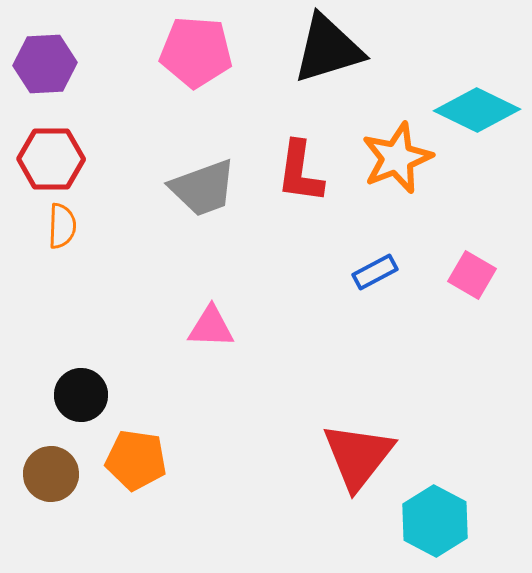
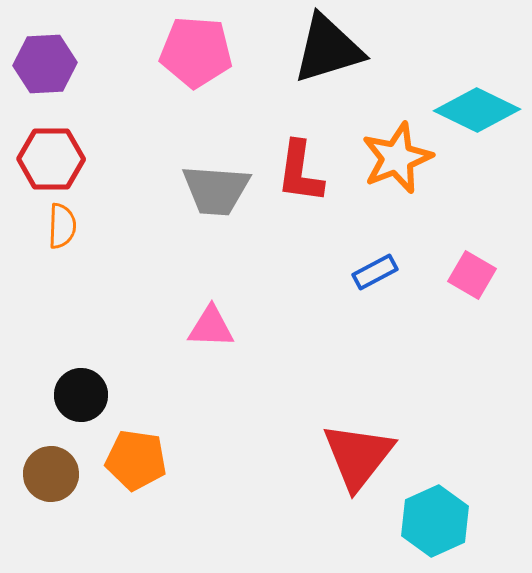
gray trapezoid: moved 13 px right, 2 px down; rotated 24 degrees clockwise
cyan hexagon: rotated 8 degrees clockwise
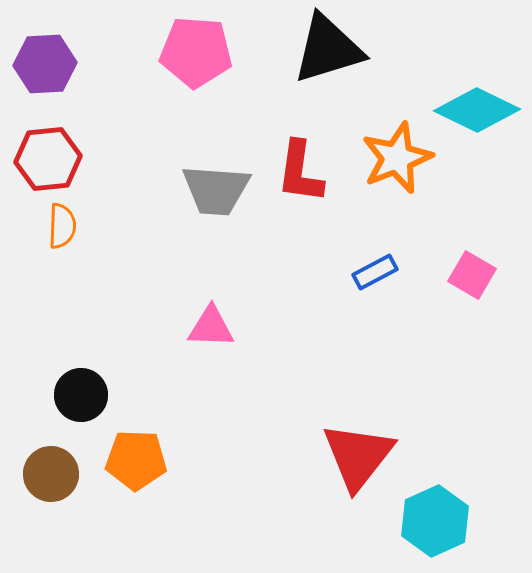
red hexagon: moved 3 px left; rotated 6 degrees counterclockwise
orange pentagon: rotated 6 degrees counterclockwise
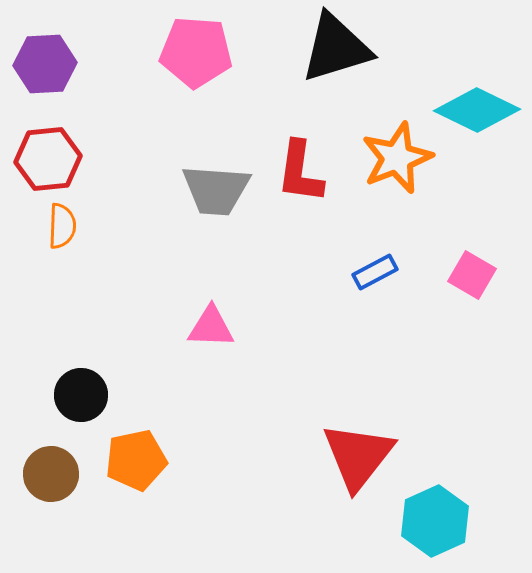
black triangle: moved 8 px right, 1 px up
orange pentagon: rotated 14 degrees counterclockwise
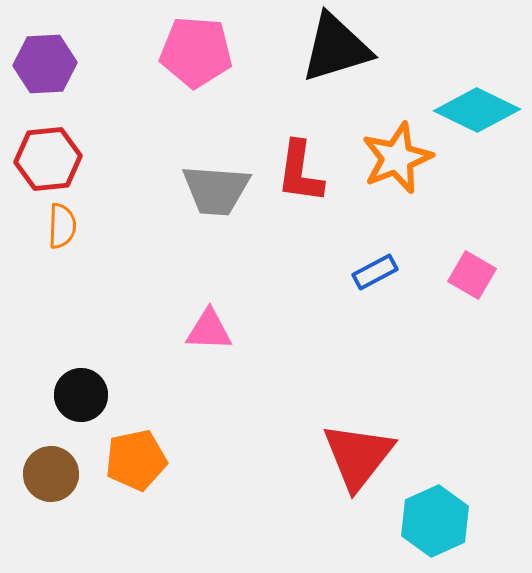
pink triangle: moved 2 px left, 3 px down
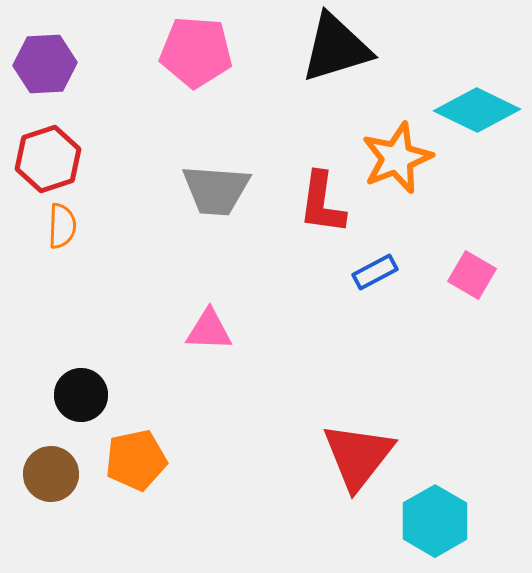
red hexagon: rotated 12 degrees counterclockwise
red L-shape: moved 22 px right, 31 px down
cyan hexagon: rotated 6 degrees counterclockwise
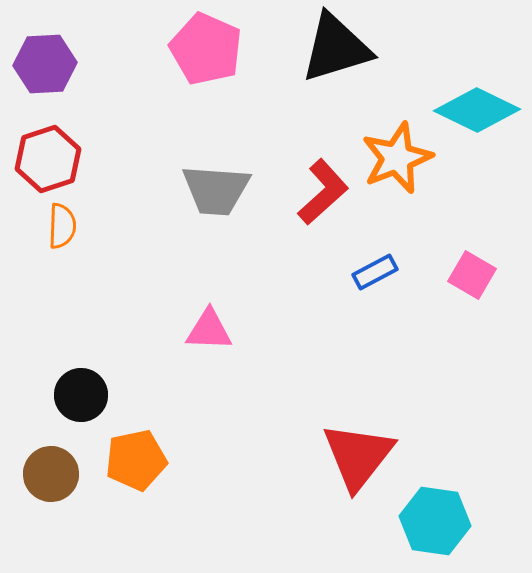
pink pentagon: moved 10 px right, 3 px up; rotated 20 degrees clockwise
red L-shape: moved 1 px right, 11 px up; rotated 140 degrees counterclockwise
cyan hexagon: rotated 22 degrees counterclockwise
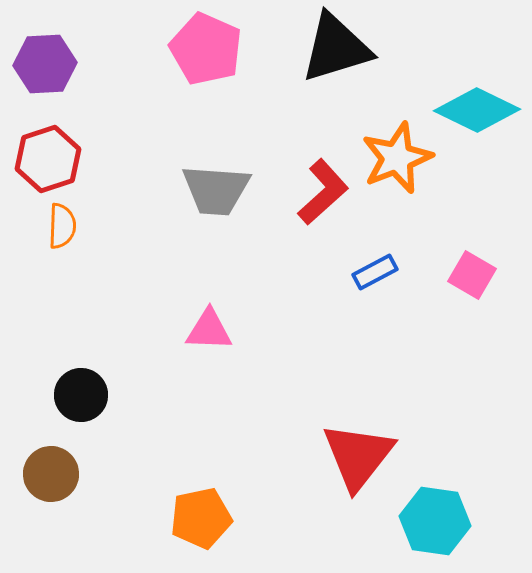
orange pentagon: moved 65 px right, 58 px down
